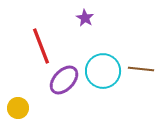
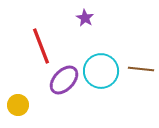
cyan circle: moved 2 px left
yellow circle: moved 3 px up
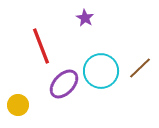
brown line: moved 1 px left, 1 px up; rotated 50 degrees counterclockwise
purple ellipse: moved 4 px down
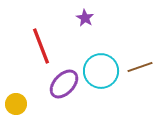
brown line: moved 1 px up; rotated 25 degrees clockwise
yellow circle: moved 2 px left, 1 px up
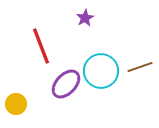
purple star: rotated 12 degrees clockwise
purple ellipse: moved 2 px right
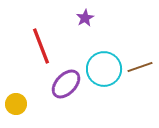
cyan circle: moved 3 px right, 2 px up
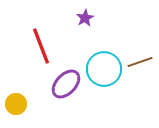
brown line: moved 5 px up
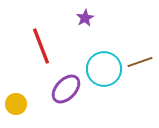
purple ellipse: moved 5 px down
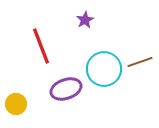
purple star: moved 2 px down
purple ellipse: rotated 28 degrees clockwise
